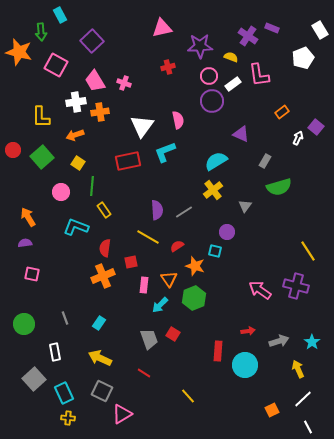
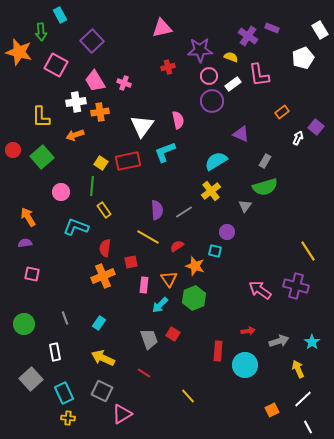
purple star at (200, 46): moved 4 px down
yellow square at (78, 163): moved 23 px right
green semicircle at (279, 187): moved 14 px left
yellow cross at (213, 190): moved 2 px left, 1 px down
yellow arrow at (100, 358): moved 3 px right
gray square at (34, 379): moved 3 px left
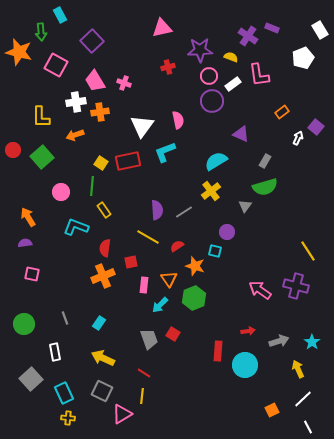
yellow line at (188, 396): moved 46 px left; rotated 49 degrees clockwise
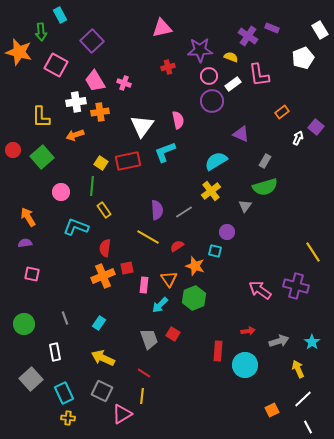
yellow line at (308, 251): moved 5 px right, 1 px down
red square at (131, 262): moved 4 px left, 6 px down
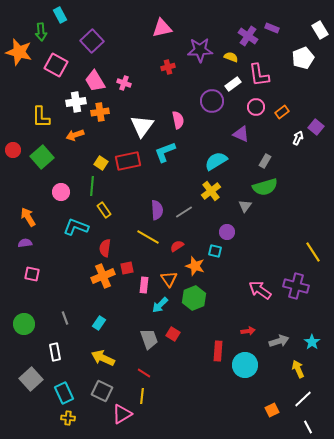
pink circle at (209, 76): moved 47 px right, 31 px down
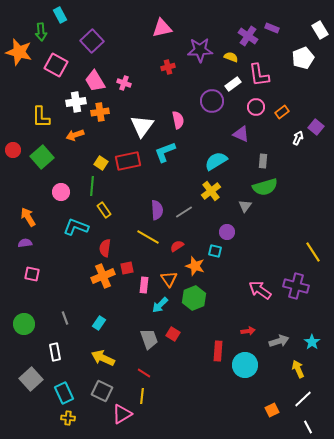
gray rectangle at (265, 161): moved 2 px left; rotated 24 degrees counterclockwise
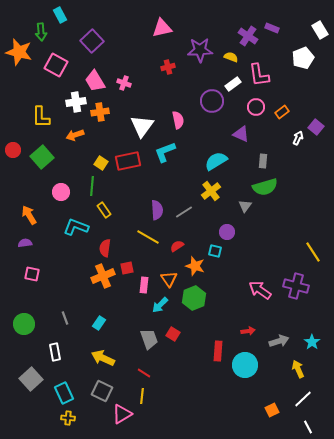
orange arrow at (28, 217): moved 1 px right, 2 px up
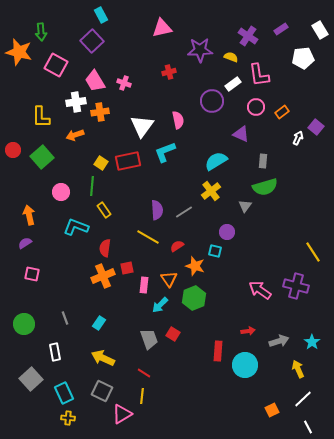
cyan rectangle at (60, 15): moved 41 px right
purple rectangle at (272, 28): moved 9 px right, 1 px down; rotated 56 degrees counterclockwise
white pentagon at (303, 58): rotated 15 degrees clockwise
red cross at (168, 67): moved 1 px right, 5 px down
orange arrow at (29, 215): rotated 18 degrees clockwise
purple semicircle at (25, 243): rotated 24 degrees counterclockwise
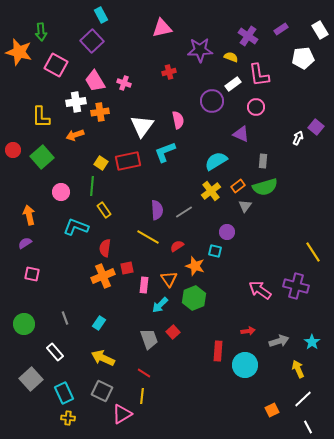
orange rectangle at (282, 112): moved 44 px left, 74 px down
red square at (173, 334): moved 2 px up; rotated 16 degrees clockwise
white rectangle at (55, 352): rotated 30 degrees counterclockwise
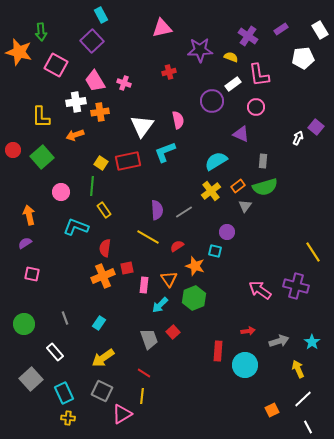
yellow arrow at (103, 358): rotated 60 degrees counterclockwise
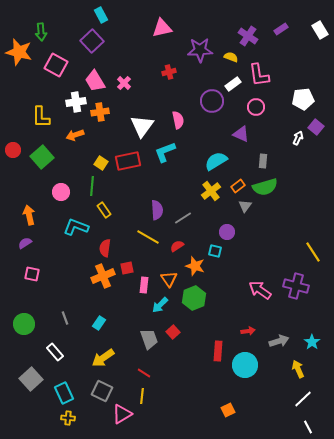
white pentagon at (303, 58): moved 41 px down
pink cross at (124, 83): rotated 24 degrees clockwise
gray line at (184, 212): moved 1 px left, 6 px down
orange square at (272, 410): moved 44 px left
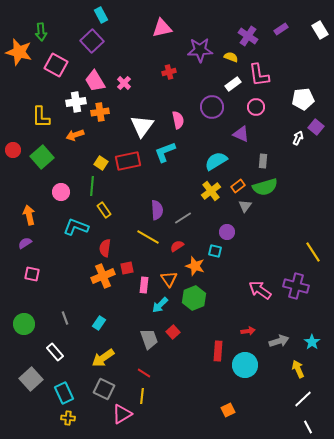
purple circle at (212, 101): moved 6 px down
gray square at (102, 391): moved 2 px right, 2 px up
